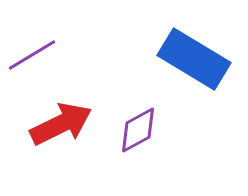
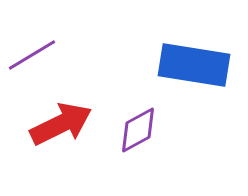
blue rectangle: moved 6 px down; rotated 22 degrees counterclockwise
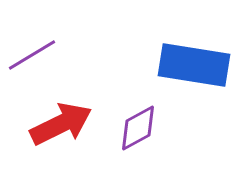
purple diamond: moved 2 px up
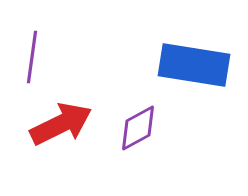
purple line: moved 2 px down; rotated 51 degrees counterclockwise
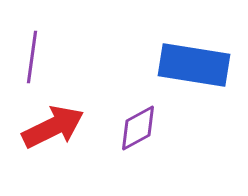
red arrow: moved 8 px left, 3 px down
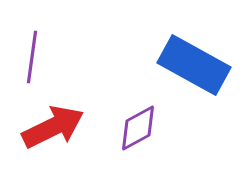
blue rectangle: rotated 20 degrees clockwise
